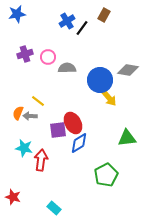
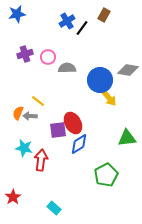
blue diamond: moved 1 px down
red star: rotated 21 degrees clockwise
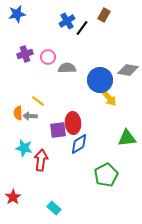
orange semicircle: rotated 24 degrees counterclockwise
red ellipse: rotated 25 degrees clockwise
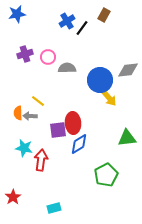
gray diamond: rotated 15 degrees counterclockwise
cyan rectangle: rotated 56 degrees counterclockwise
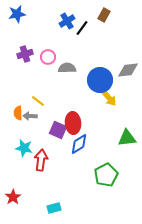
purple square: rotated 30 degrees clockwise
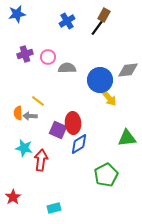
black line: moved 15 px right
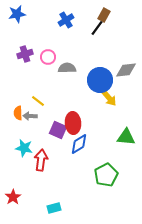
blue cross: moved 1 px left, 1 px up
gray diamond: moved 2 px left
green triangle: moved 1 px left, 1 px up; rotated 12 degrees clockwise
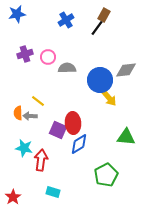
cyan rectangle: moved 1 px left, 16 px up; rotated 32 degrees clockwise
